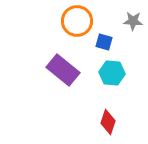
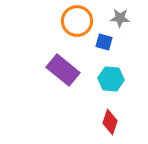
gray star: moved 13 px left, 3 px up
cyan hexagon: moved 1 px left, 6 px down
red diamond: moved 2 px right
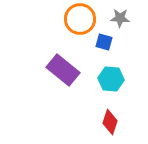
orange circle: moved 3 px right, 2 px up
